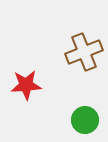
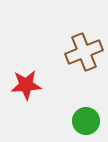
green circle: moved 1 px right, 1 px down
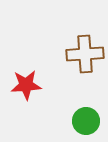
brown cross: moved 1 px right, 2 px down; rotated 18 degrees clockwise
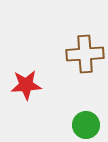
green circle: moved 4 px down
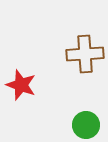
red star: moved 5 px left; rotated 24 degrees clockwise
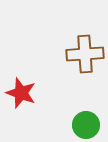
red star: moved 8 px down
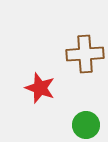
red star: moved 19 px right, 5 px up
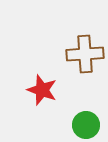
red star: moved 2 px right, 2 px down
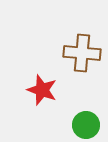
brown cross: moved 3 px left, 1 px up; rotated 9 degrees clockwise
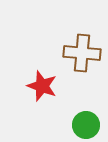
red star: moved 4 px up
